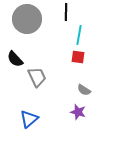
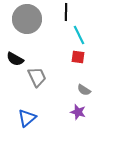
cyan line: rotated 36 degrees counterclockwise
black semicircle: rotated 18 degrees counterclockwise
blue triangle: moved 2 px left, 1 px up
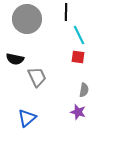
black semicircle: rotated 18 degrees counterclockwise
gray semicircle: rotated 112 degrees counterclockwise
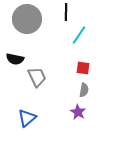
cyan line: rotated 60 degrees clockwise
red square: moved 5 px right, 11 px down
purple star: rotated 14 degrees clockwise
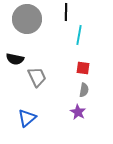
cyan line: rotated 24 degrees counterclockwise
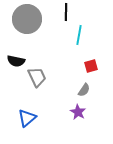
black semicircle: moved 1 px right, 2 px down
red square: moved 8 px right, 2 px up; rotated 24 degrees counterclockwise
gray semicircle: rotated 24 degrees clockwise
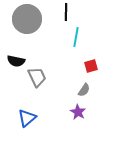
cyan line: moved 3 px left, 2 px down
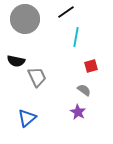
black line: rotated 54 degrees clockwise
gray circle: moved 2 px left
gray semicircle: rotated 88 degrees counterclockwise
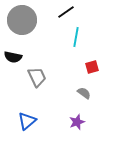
gray circle: moved 3 px left, 1 px down
black semicircle: moved 3 px left, 4 px up
red square: moved 1 px right, 1 px down
gray semicircle: moved 3 px down
purple star: moved 1 px left, 10 px down; rotated 21 degrees clockwise
blue triangle: moved 3 px down
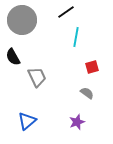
black semicircle: rotated 48 degrees clockwise
gray semicircle: moved 3 px right
